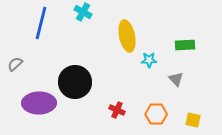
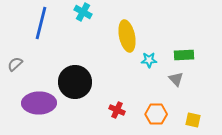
green rectangle: moved 1 px left, 10 px down
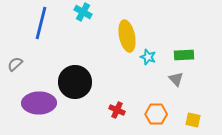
cyan star: moved 1 px left, 3 px up; rotated 21 degrees clockwise
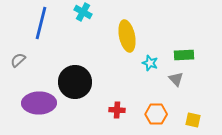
cyan star: moved 2 px right, 6 px down
gray semicircle: moved 3 px right, 4 px up
red cross: rotated 21 degrees counterclockwise
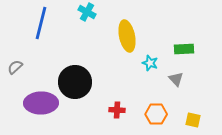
cyan cross: moved 4 px right
green rectangle: moved 6 px up
gray semicircle: moved 3 px left, 7 px down
purple ellipse: moved 2 px right
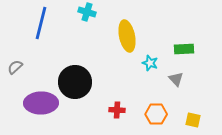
cyan cross: rotated 12 degrees counterclockwise
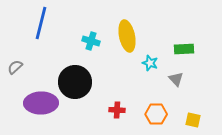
cyan cross: moved 4 px right, 29 px down
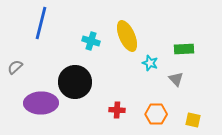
yellow ellipse: rotated 12 degrees counterclockwise
